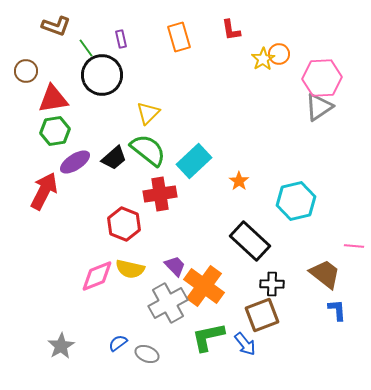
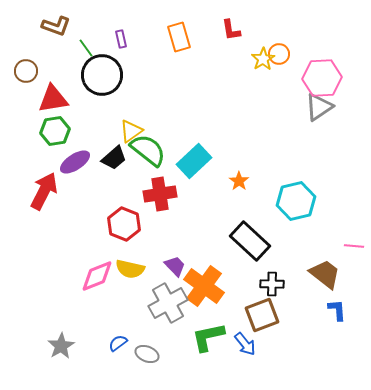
yellow triangle: moved 17 px left, 18 px down; rotated 10 degrees clockwise
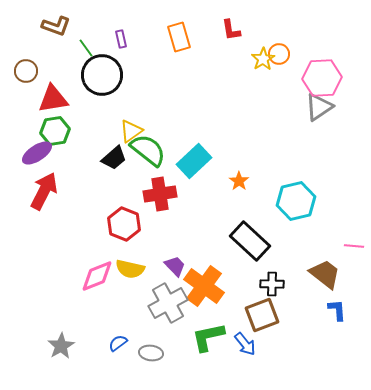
purple ellipse: moved 38 px left, 9 px up
gray ellipse: moved 4 px right, 1 px up; rotated 15 degrees counterclockwise
